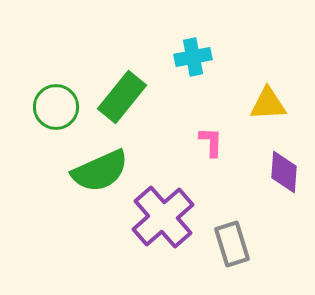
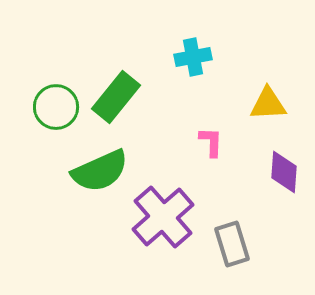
green rectangle: moved 6 px left
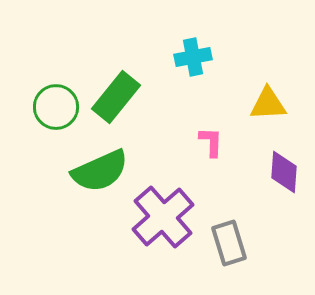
gray rectangle: moved 3 px left, 1 px up
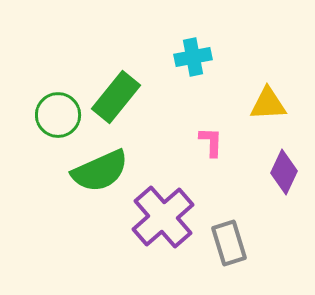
green circle: moved 2 px right, 8 px down
purple diamond: rotated 21 degrees clockwise
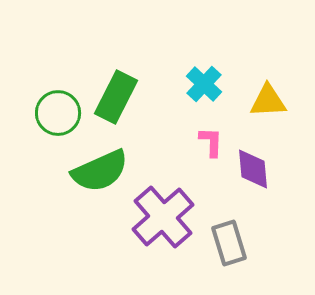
cyan cross: moved 11 px right, 27 px down; rotated 36 degrees counterclockwise
green rectangle: rotated 12 degrees counterclockwise
yellow triangle: moved 3 px up
green circle: moved 2 px up
purple diamond: moved 31 px left, 3 px up; rotated 30 degrees counterclockwise
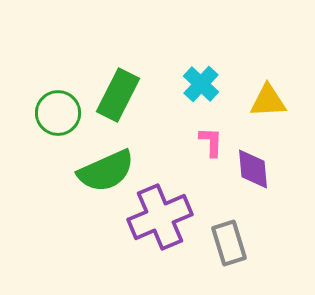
cyan cross: moved 3 px left
green rectangle: moved 2 px right, 2 px up
green semicircle: moved 6 px right
purple cross: moved 3 px left; rotated 18 degrees clockwise
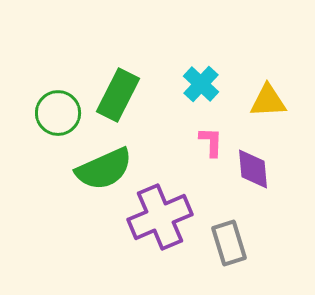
green semicircle: moved 2 px left, 2 px up
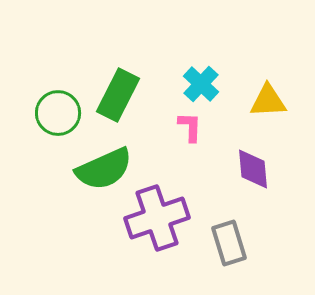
pink L-shape: moved 21 px left, 15 px up
purple cross: moved 3 px left, 1 px down; rotated 4 degrees clockwise
